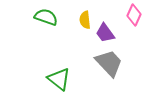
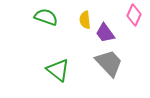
green triangle: moved 1 px left, 9 px up
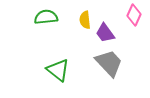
green semicircle: rotated 25 degrees counterclockwise
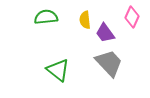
pink diamond: moved 2 px left, 2 px down
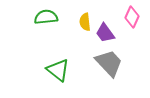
yellow semicircle: moved 2 px down
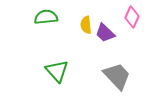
yellow semicircle: moved 1 px right, 3 px down
purple trapezoid: rotated 10 degrees counterclockwise
gray trapezoid: moved 8 px right, 13 px down
green triangle: moved 1 px left, 1 px down; rotated 10 degrees clockwise
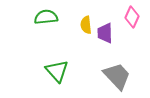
purple trapezoid: rotated 45 degrees clockwise
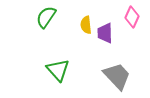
green semicircle: rotated 50 degrees counterclockwise
green triangle: moved 1 px right, 1 px up
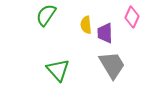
green semicircle: moved 2 px up
gray trapezoid: moved 5 px left, 11 px up; rotated 12 degrees clockwise
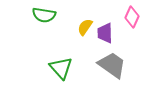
green semicircle: moved 2 px left; rotated 115 degrees counterclockwise
yellow semicircle: moved 1 px left, 2 px down; rotated 42 degrees clockwise
gray trapezoid: rotated 24 degrees counterclockwise
green triangle: moved 3 px right, 2 px up
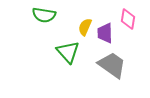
pink diamond: moved 4 px left, 2 px down; rotated 15 degrees counterclockwise
yellow semicircle: rotated 12 degrees counterclockwise
green triangle: moved 7 px right, 16 px up
